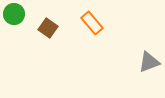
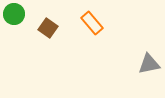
gray triangle: moved 2 px down; rotated 10 degrees clockwise
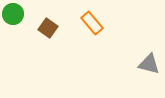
green circle: moved 1 px left
gray triangle: rotated 25 degrees clockwise
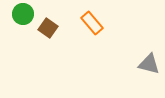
green circle: moved 10 px right
